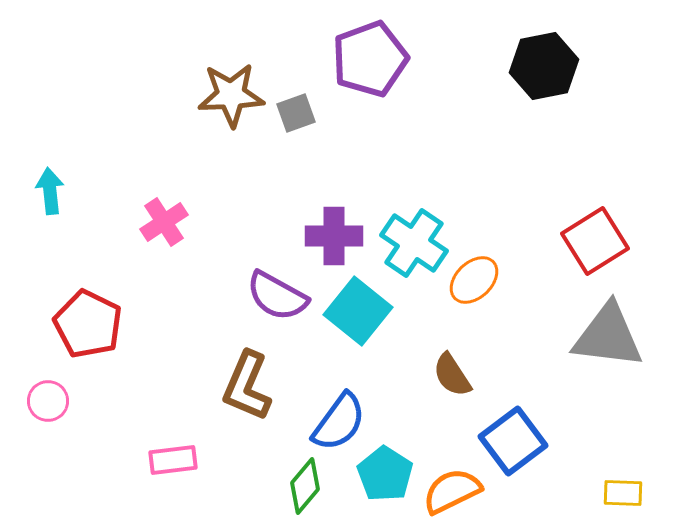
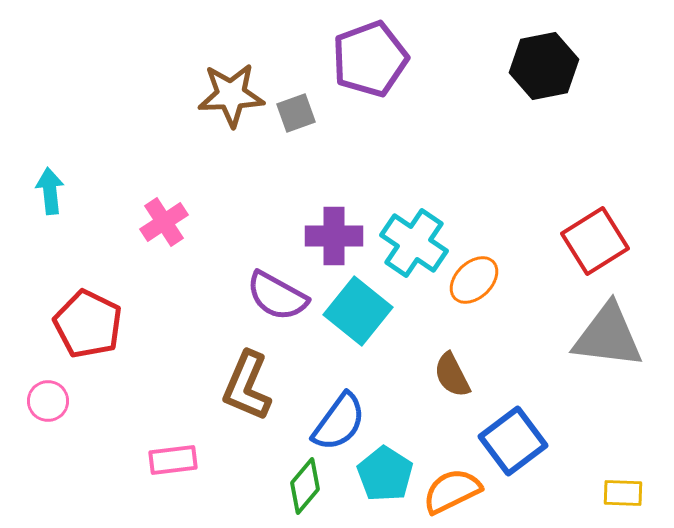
brown semicircle: rotated 6 degrees clockwise
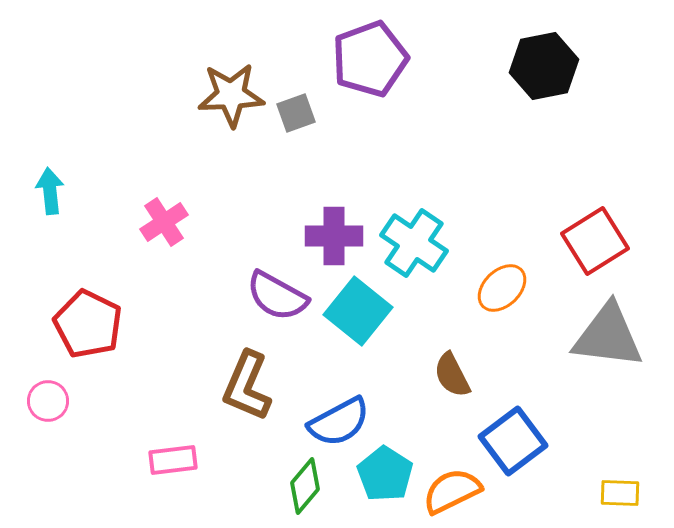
orange ellipse: moved 28 px right, 8 px down
blue semicircle: rotated 26 degrees clockwise
yellow rectangle: moved 3 px left
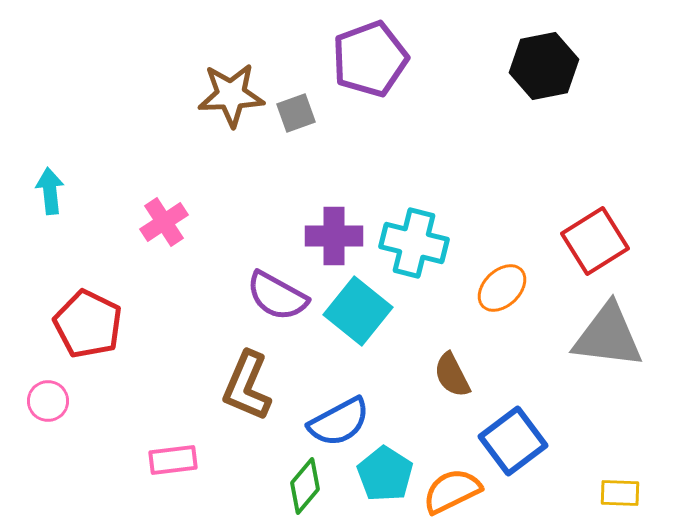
cyan cross: rotated 20 degrees counterclockwise
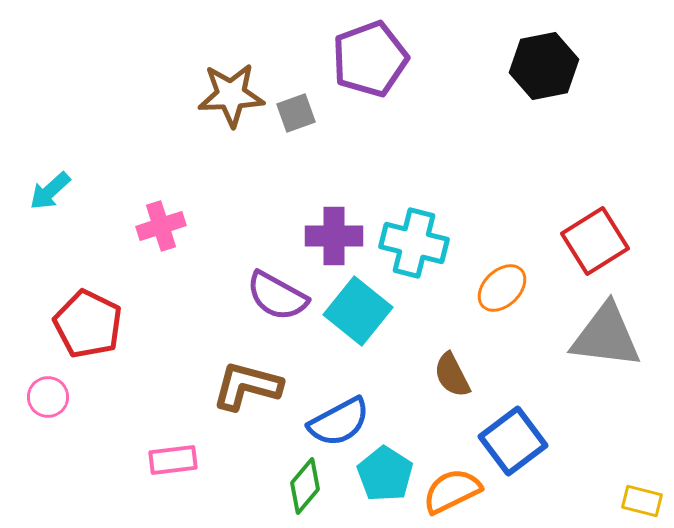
cyan arrow: rotated 126 degrees counterclockwise
pink cross: moved 3 px left, 4 px down; rotated 15 degrees clockwise
gray triangle: moved 2 px left
brown L-shape: rotated 82 degrees clockwise
pink circle: moved 4 px up
yellow rectangle: moved 22 px right, 8 px down; rotated 12 degrees clockwise
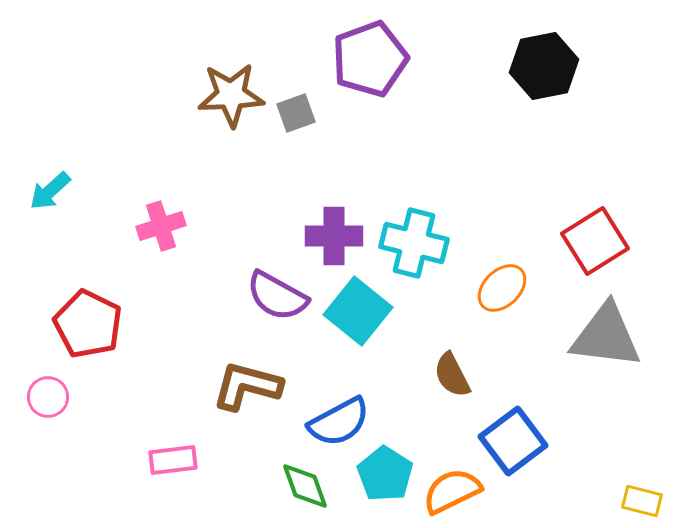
green diamond: rotated 60 degrees counterclockwise
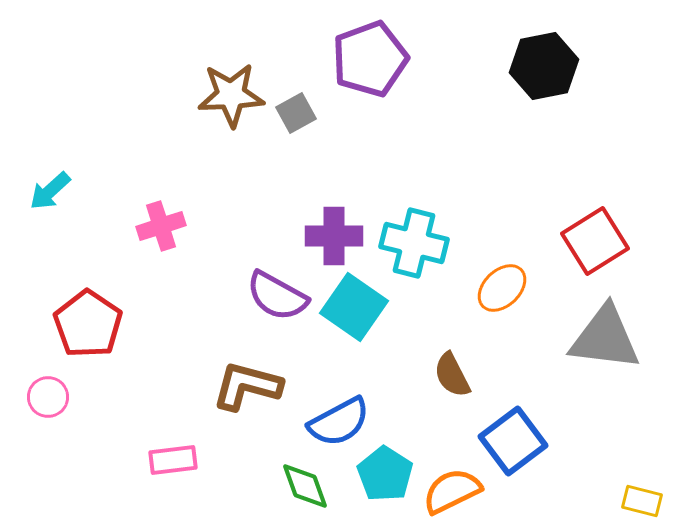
gray square: rotated 9 degrees counterclockwise
cyan square: moved 4 px left, 4 px up; rotated 4 degrees counterclockwise
red pentagon: rotated 8 degrees clockwise
gray triangle: moved 1 px left, 2 px down
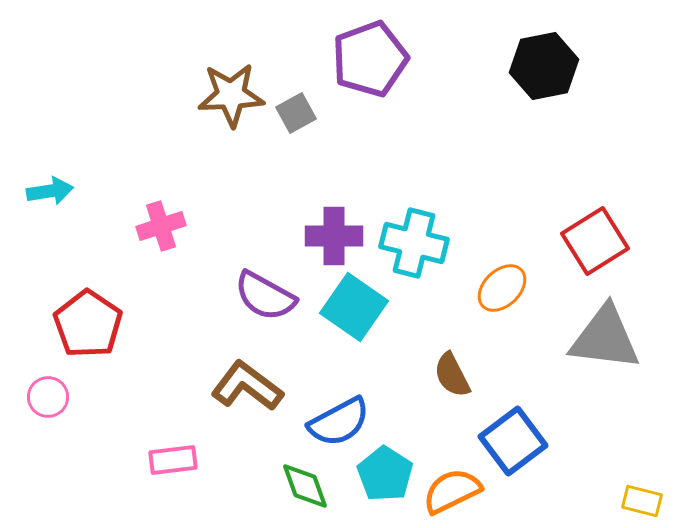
cyan arrow: rotated 147 degrees counterclockwise
purple semicircle: moved 12 px left
brown L-shape: rotated 22 degrees clockwise
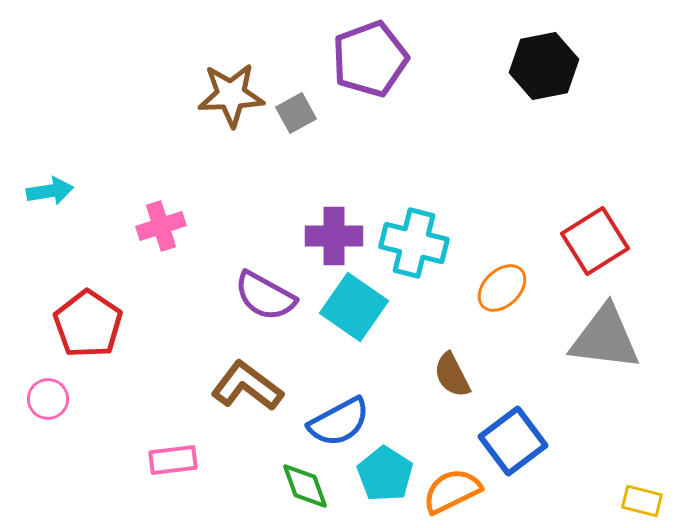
pink circle: moved 2 px down
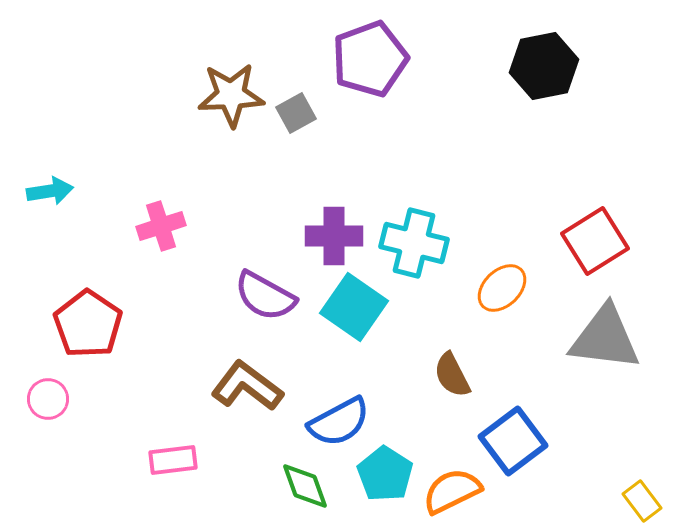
yellow rectangle: rotated 39 degrees clockwise
